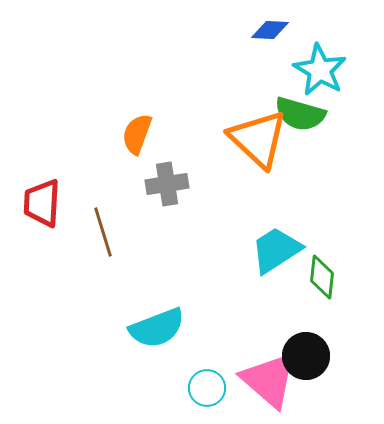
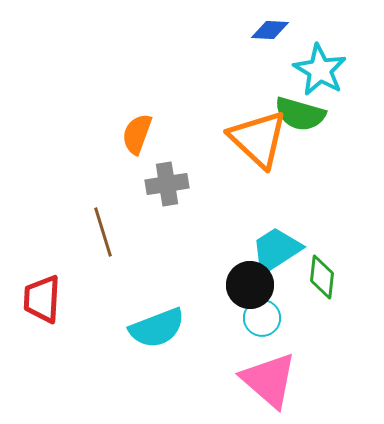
red trapezoid: moved 96 px down
black circle: moved 56 px left, 71 px up
cyan circle: moved 55 px right, 70 px up
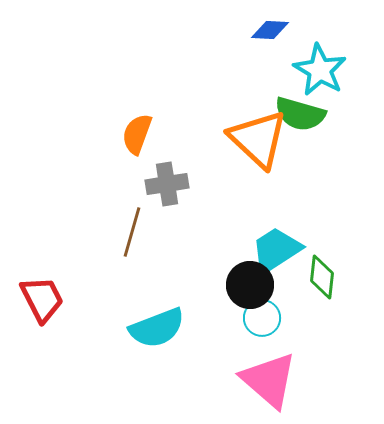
brown line: moved 29 px right; rotated 33 degrees clockwise
red trapezoid: rotated 150 degrees clockwise
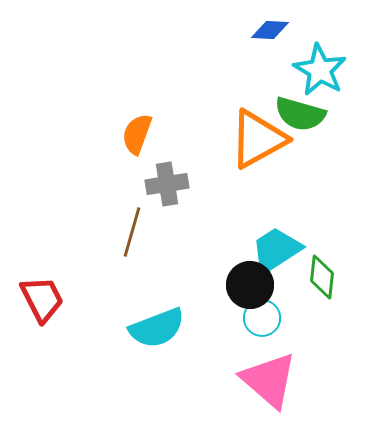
orange triangle: rotated 48 degrees clockwise
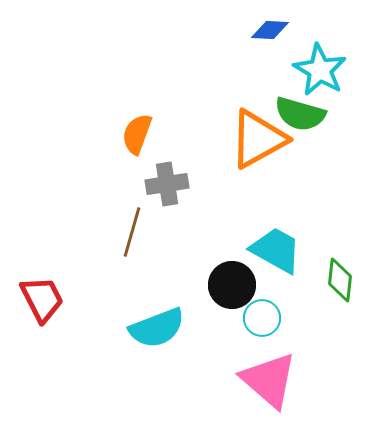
cyan trapezoid: rotated 62 degrees clockwise
green diamond: moved 18 px right, 3 px down
black circle: moved 18 px left
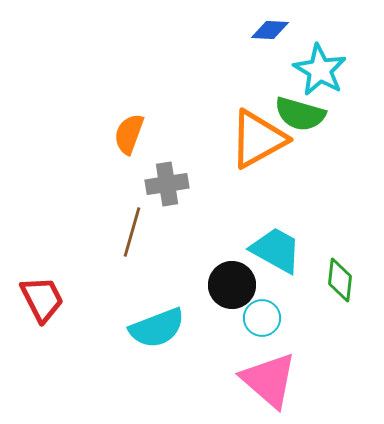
orange semicircle: moved 8 px left
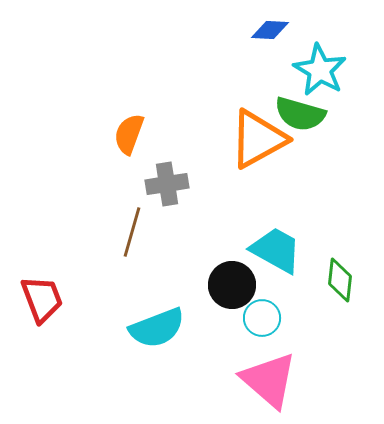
red trapezoid: rotated 6 degrees clockwise
